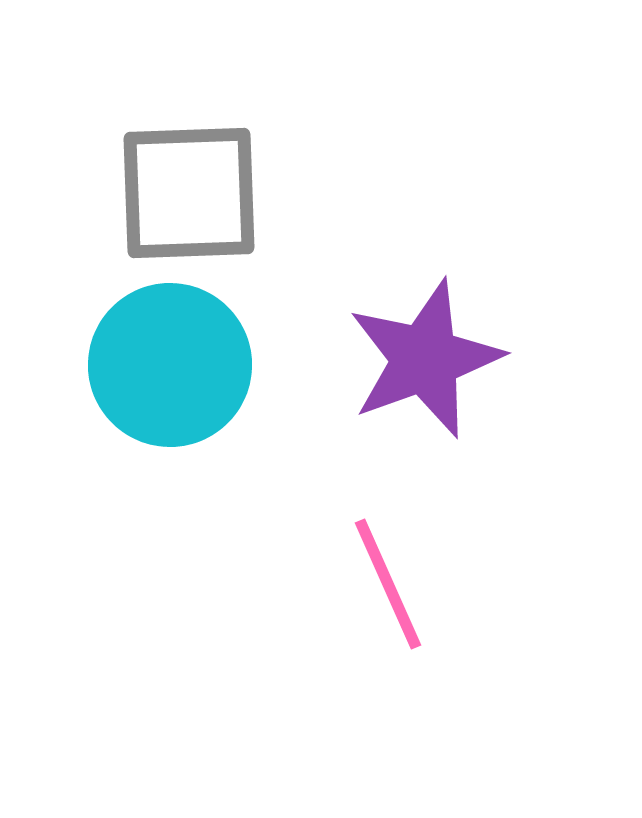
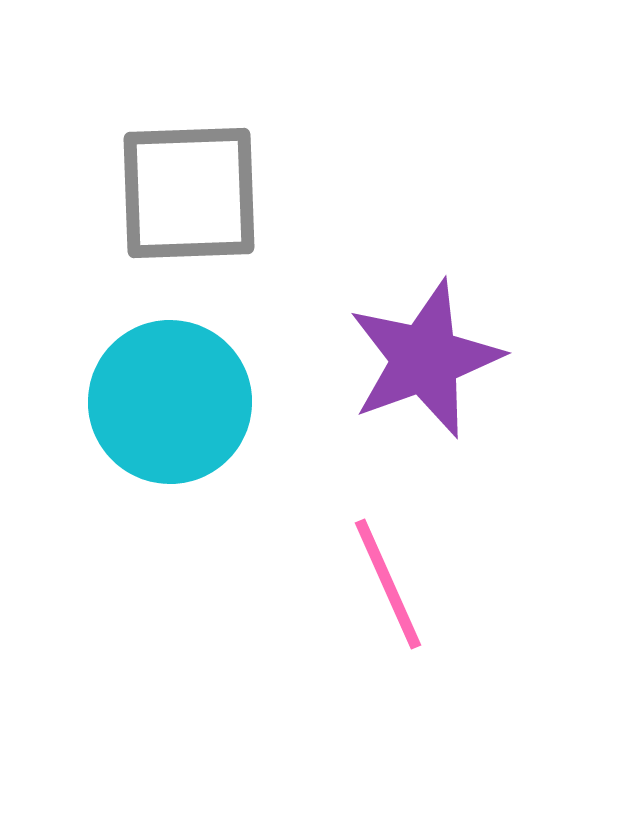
cyan circle: moved 37 px down
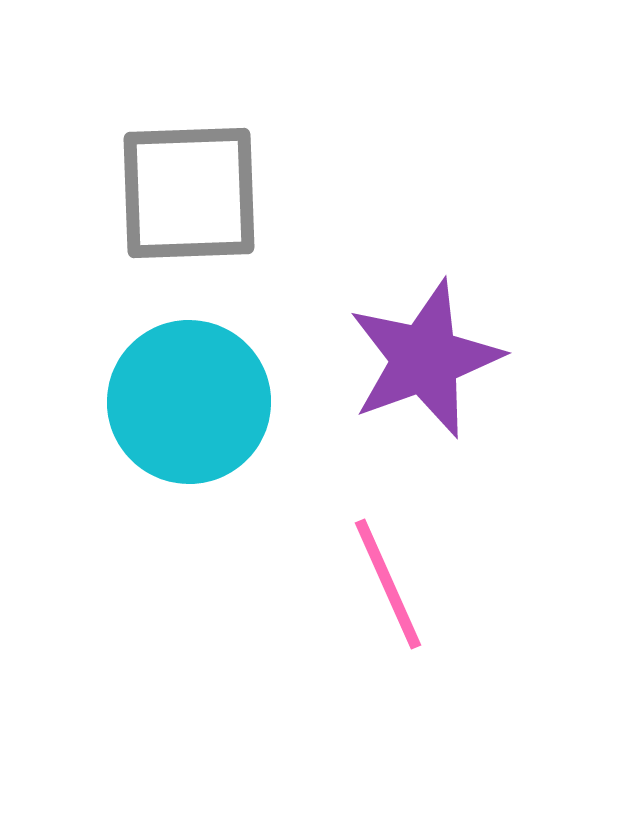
cyan circle: moved 19 px right
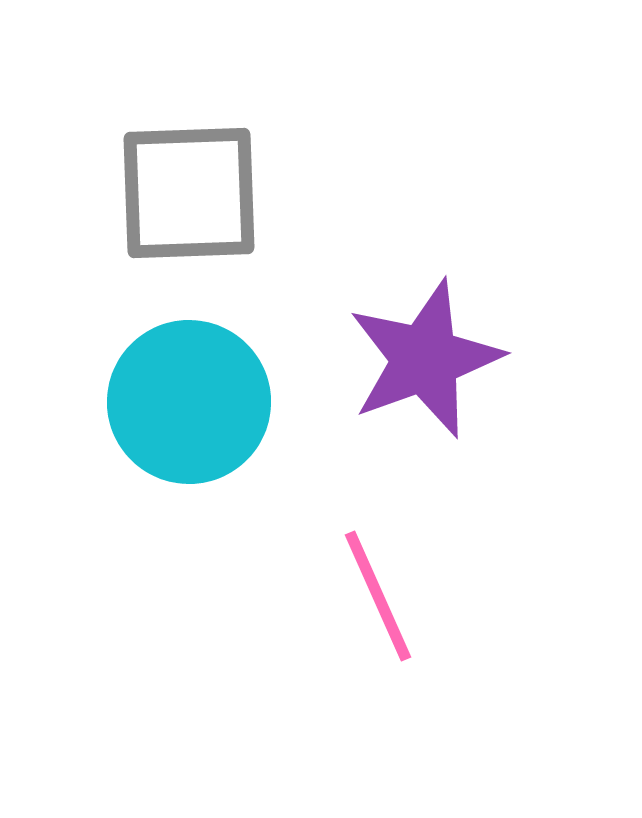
pink line: moved 10 px left, 12 px down
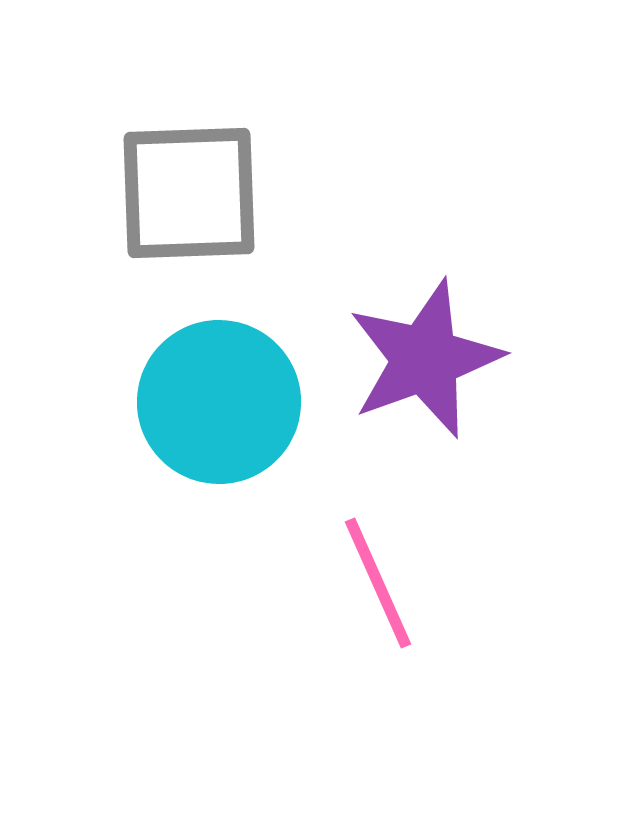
cyan circle: moved 30 px right
pink line: moved 13 px up
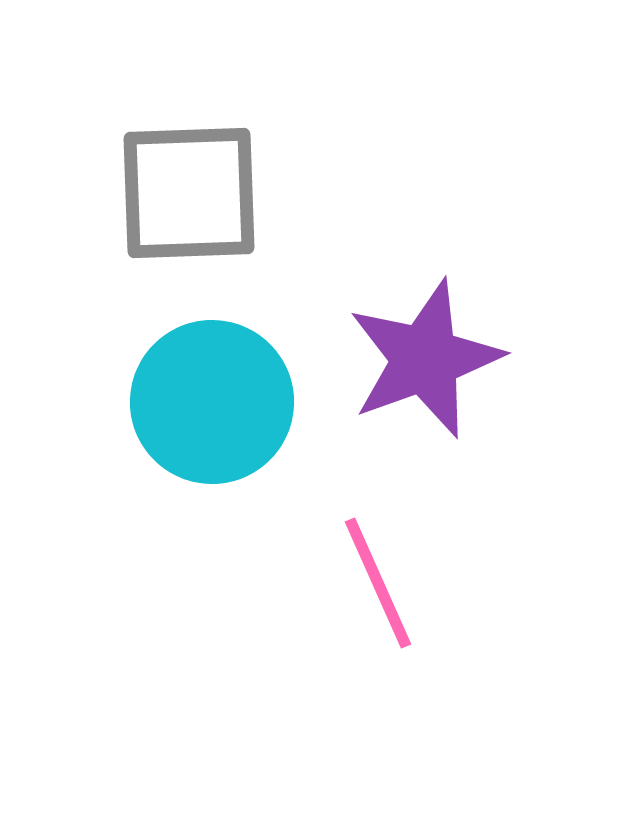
cyan circle: moved 7 px left
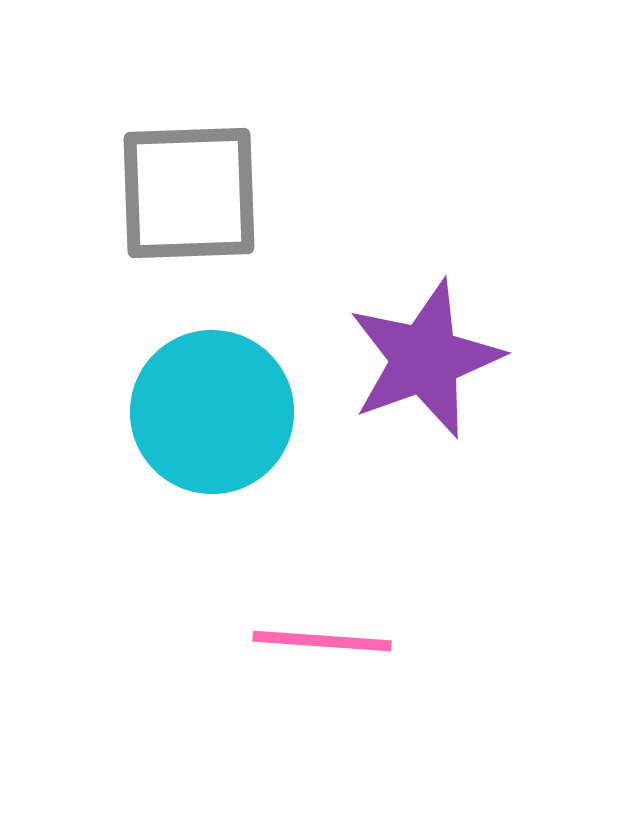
cyan circle: moved 10 px down
pink line: moved 56 px left, 58 px down; rotated 62 degrees counterclockwise
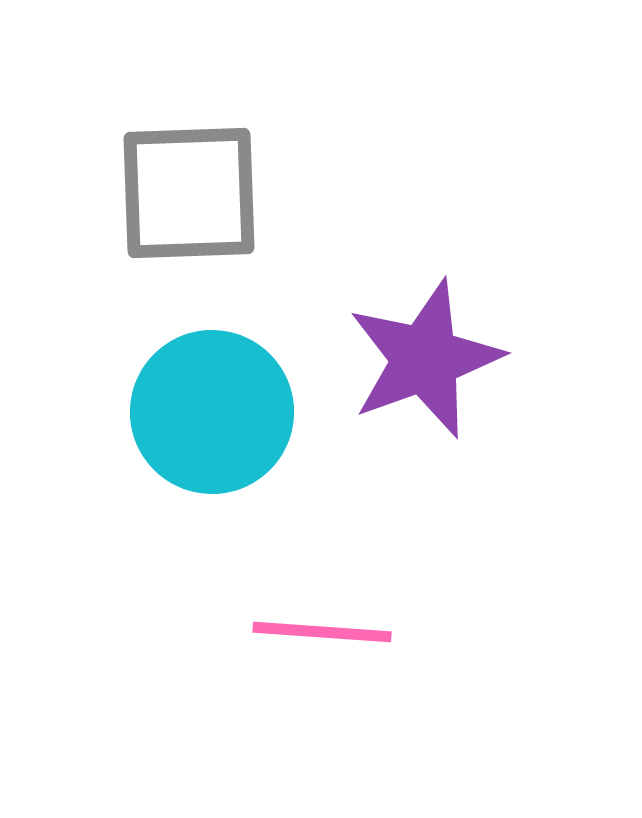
pink line: moved 9 px up
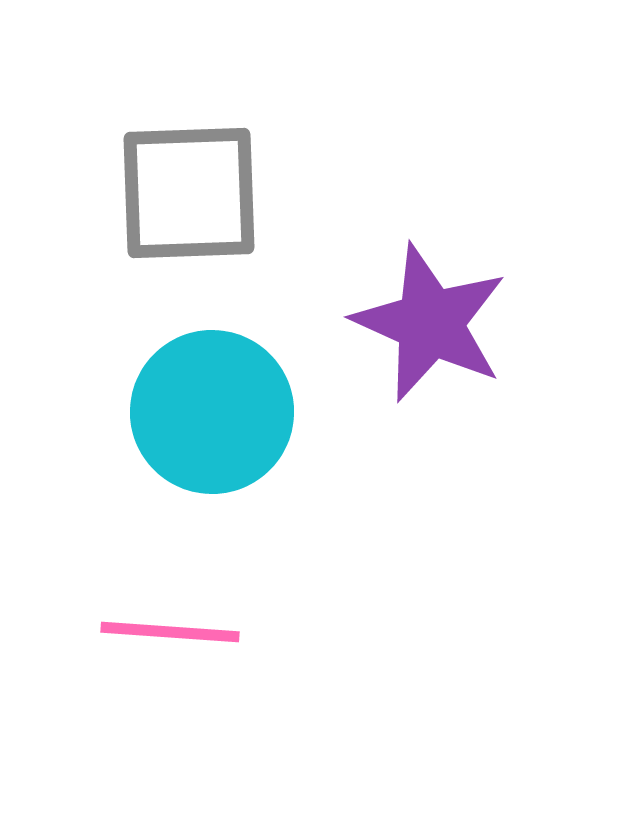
purple star: moved 5 px right, 36 px up; rotated 28 degrees counterclockwise
pink line: moved 152 px left
